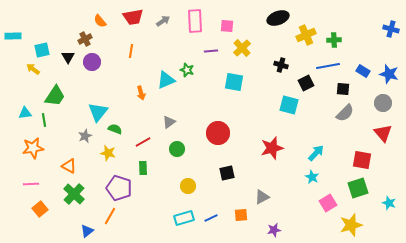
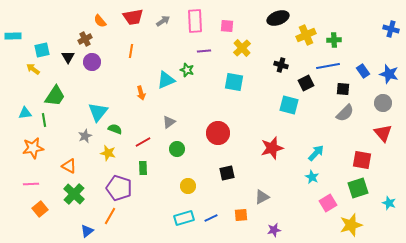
purple line at (211, 51): moved 7 px left
blue rectangle at (363, 71): rotated 24 degrees clockwise
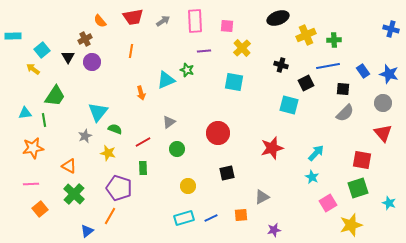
cyan square at (42, 50): rotated 28 degrees counterclockwise
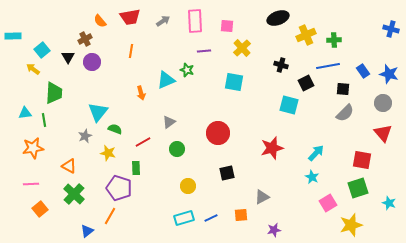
red trapezoid at (133, 17): moved 3 px left
green trapezoid at (55, 96): moved 1 px left, 3 px up; rotated 30 degrees counterclockwise
green rectangle at (143, 168): moved 7 px left
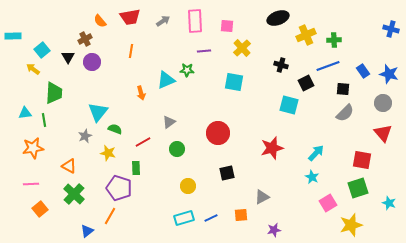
blue line at (328, 66): rotated 10 degrees counterclockwise
green star at (187, 70): rotated 16 degrees counterclockwise
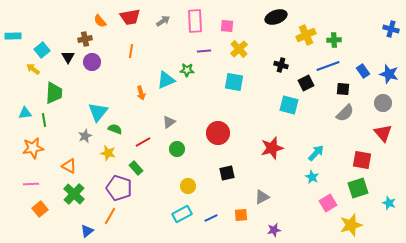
black ellipse at (278, 18): moved 2 px left, 1 px up
brown cross at (85, 39): rotated 16 degrees clockwise
yellow cross at (242, 48): moved 3 px left, 1 px down
green rectangle at (136, 168): rotated 40 degrees counterclockwise
cyan rectangle at (184, 218): moved 2 px left, 4 px up; rotated 12 degrees counterclockwise
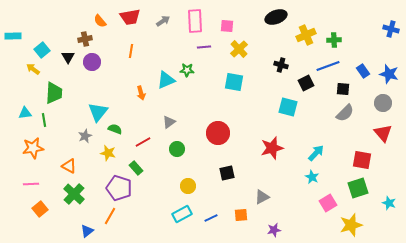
purple line at (204, 51): moved 4 px up
cyan square at (289, 105): moved 1 px left, 2 px down
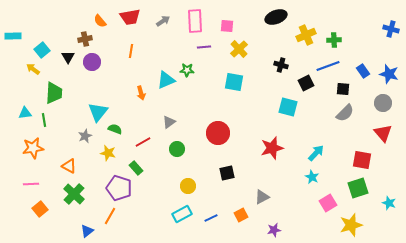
orange square at (241, 215): rotated 24 degrees counterclockwise
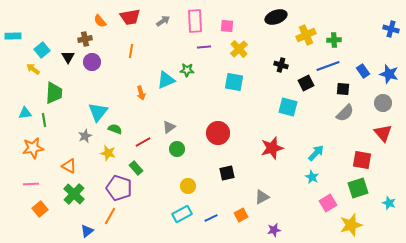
gray triangle at (169, 122): moved 5 px down
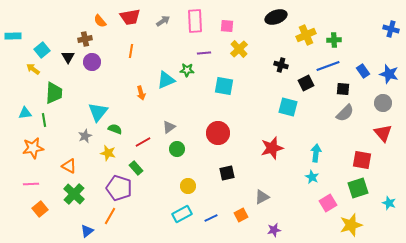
purple line at (204, 47): moved 6 px down
cyan square at (234, 82): moved 10 px left, 4 px down
cyan arrow at (316, 153): rotated 36 degrees counterclockwise
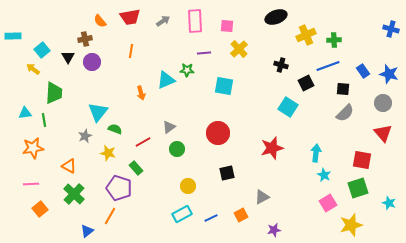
cyan square at (288, 107): rotated 18 degrees clockwise
cyan star at (312, 177): moved 12 px right, 2 px up
